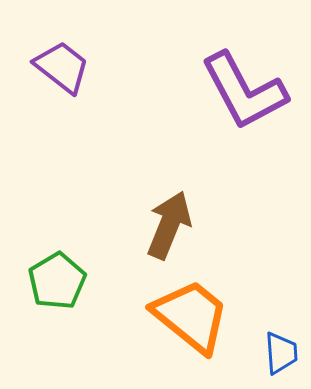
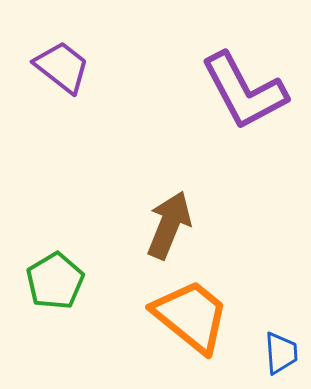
green pentagon: moved 2 px left
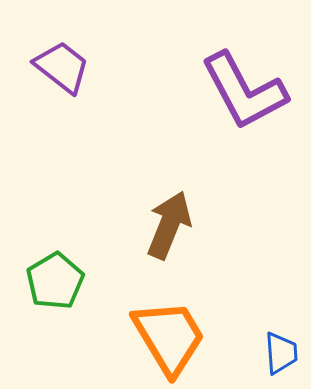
orange trapezoid: moved 22 px left, 21 px down; rotated 20 degrees clockwise
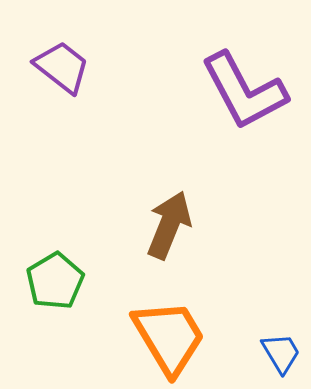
blue trapezoid: rotated 27 degrees counterclockwise
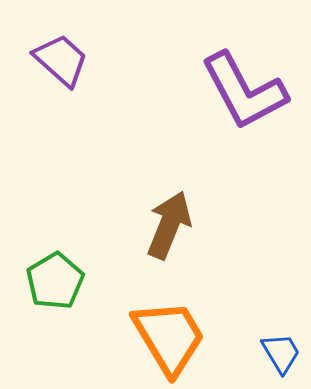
purple trapezoid: moved 1 px left, 7 px up; rotated 4 degrees clockwise
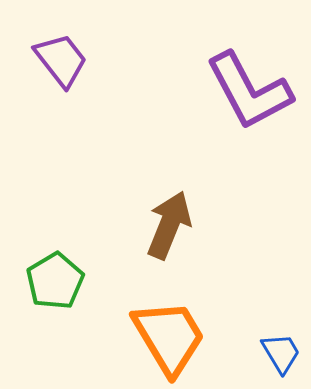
purple trapezoid: rotated 10 degrees clockwise
purple L-shape: moved 5 px right
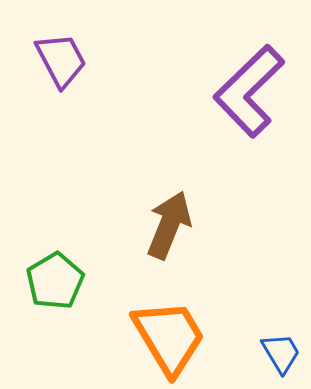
purple trapezoid: rotated 10 degrees clockwise
purple L-shape: rotated 74 degrees clockwise
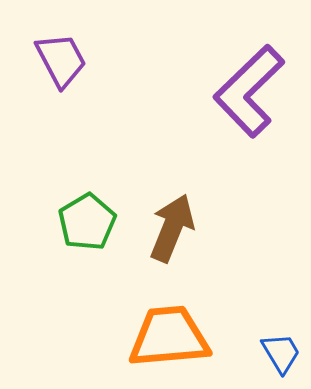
brown arrow: moved 3 px right, 3 px down
green pentagon: moved 32 px right, 59 px up
orange trapezoid: rotated 64 degrees counterclockwise
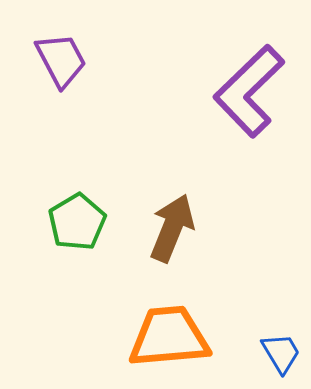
green pentagon: moved 10 px left
